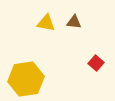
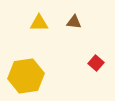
yellow triangle: moved 7 px left; rotated 12 degrees counterclockwise
yellow hexagon: moved 3 px up
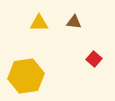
red square: moved 2 px left, 4 px up
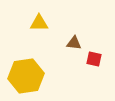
brown triangle: moved 21 px down
red square: rotated 28 degrees counterclockwise
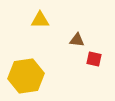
yellow triangle: moved 1 px right, 3 px up
brown triangle: moved 3 px right, 3 px up
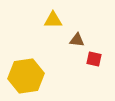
yellow triangle: moved 13 px right
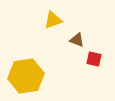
yellow triangle: rotated 18 degrees counterclockwise
brown triangle: rotated 14 degrees clockwise
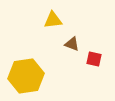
yellow triangle: rotated 12 degrees clockwise
brown triangle: moved 5 px left, 4 px down
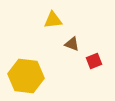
red square: moved 2 px down; rotated 35 degrees counterclockwise
yellow hexagon: rotated 16 degrees clockwise
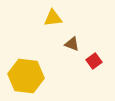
yellow triangle: moved 2 px up
red square: rotated 14 degrees counterclockwise
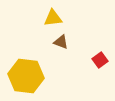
brown triangle: moved 11 px left, 2 px up
red square: moved 6 px right, 1 px up
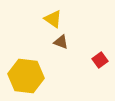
yellow triangle: moved 1 px down; rotated 42 degrees clockwise
